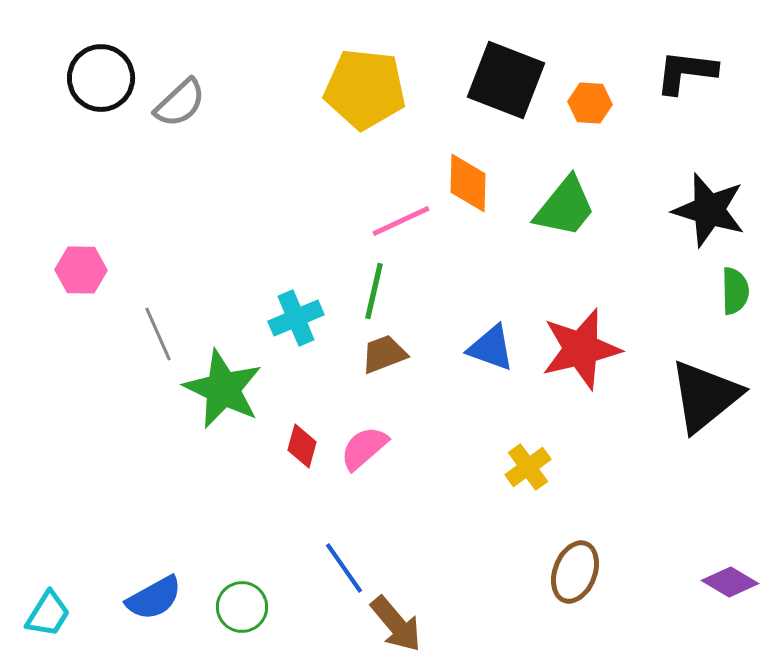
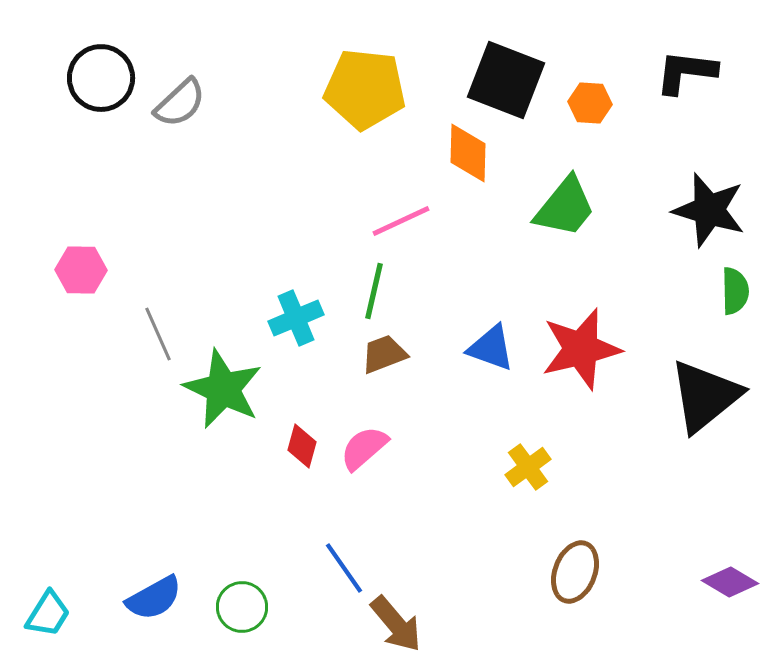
orange diamond: moved 30 px up
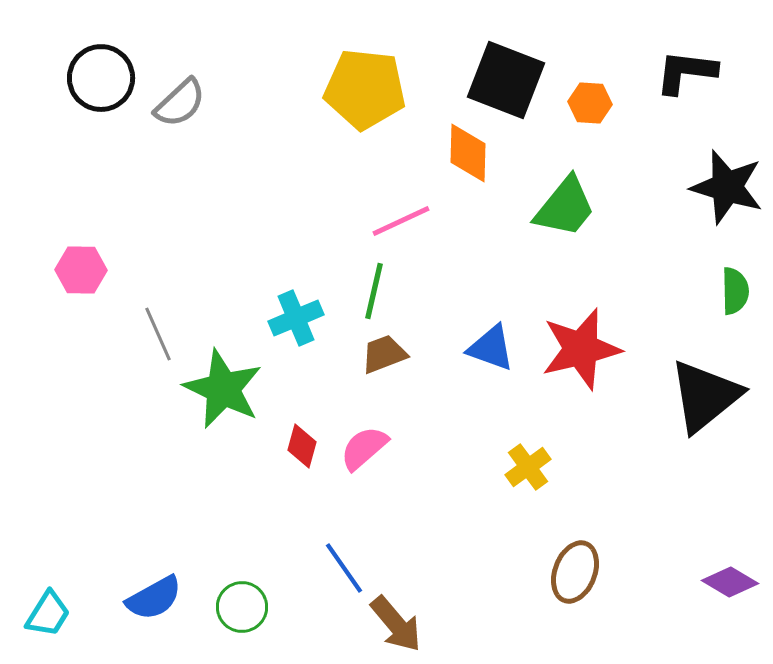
black star: moved 18 px right, 23 px up
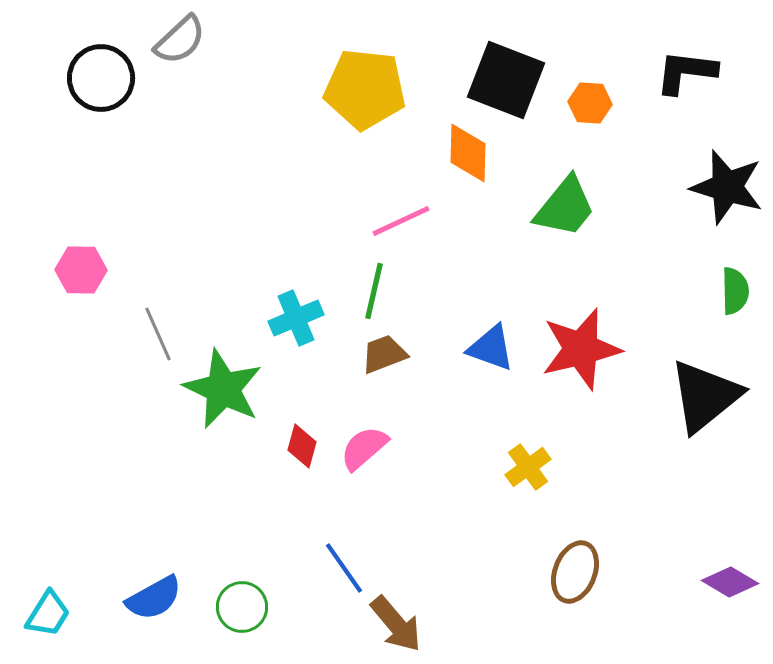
gray semicircle: moved 63 px up
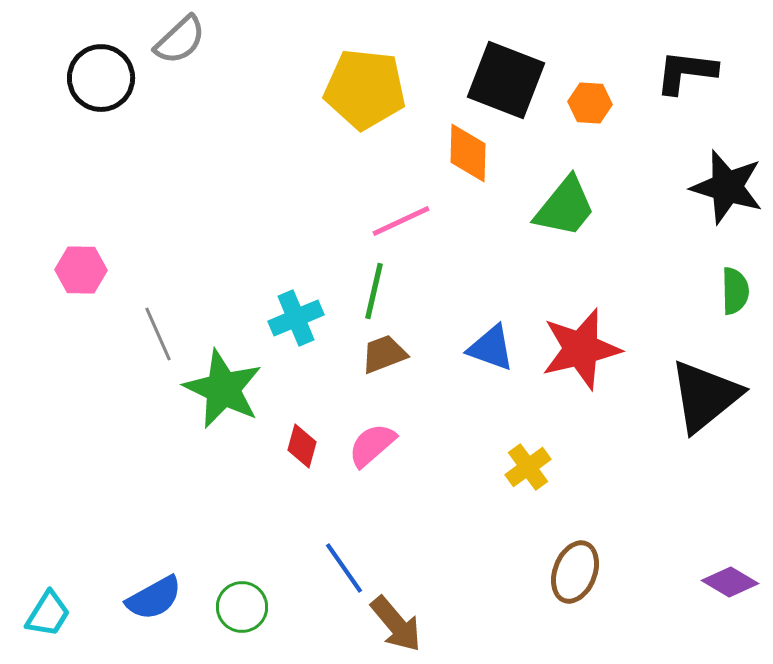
pink semicircle: moved 8 px right, 3 px up
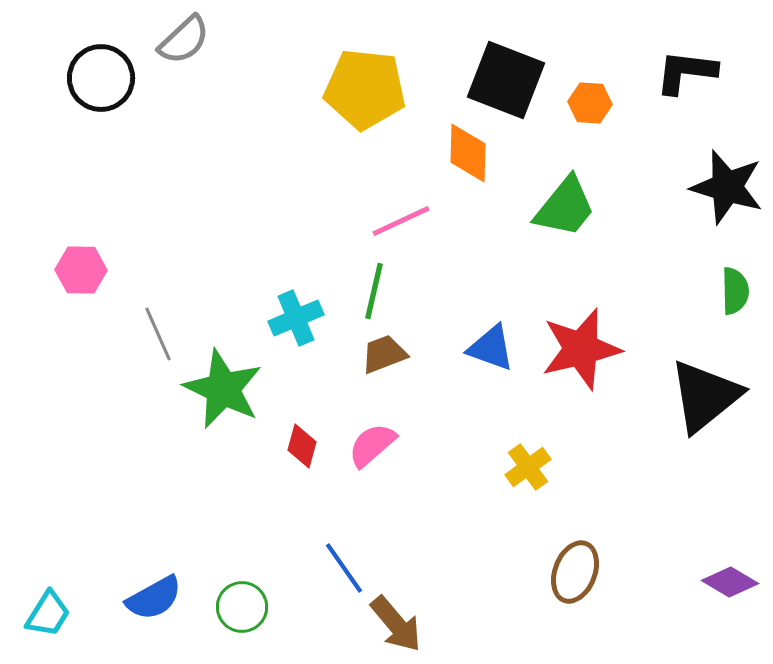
gray semicircle: moved 4 px right
